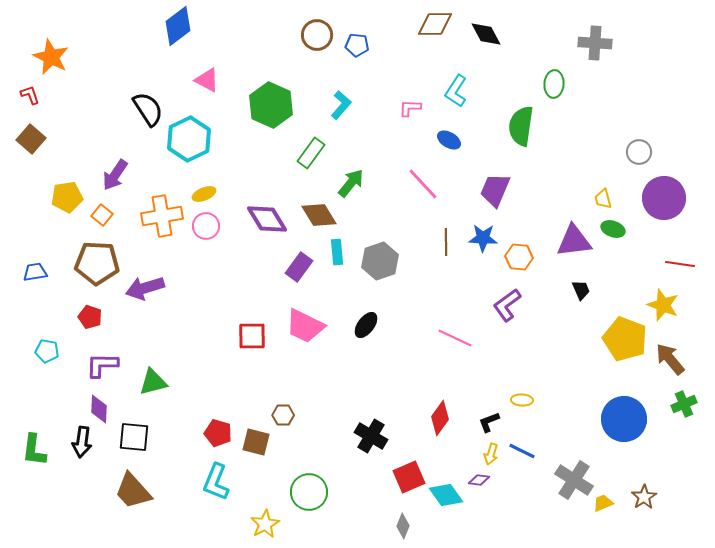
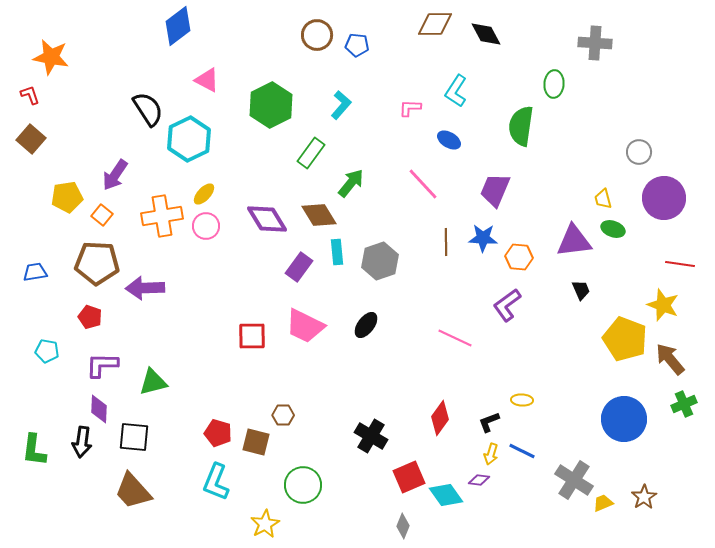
orange star at (51, 57): rotated 15 degrees counterclockwise
green hexagon at (271, 105): rotated 9 degrees clockwise
yellow ellipse at (204, 194): rotated 25 degrees counterclockwise
purple arrow at (145, 288): rotated 15 degrees clockwise
green circle at (309, 492): moved 6 px left, 7 px up
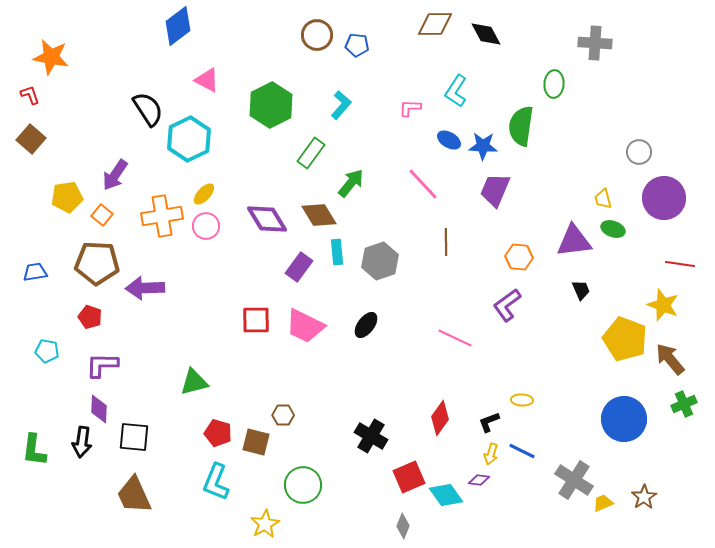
blue star at (483, 238): moved 92 px up
red square at (252, 336): moved 4 px right, 16 px up
green triangle at (153, 382): moved 41 px right
brown trapezoid at (133, 491): moved 1 px right, 4 px down; rotated 18 degrees clockwise
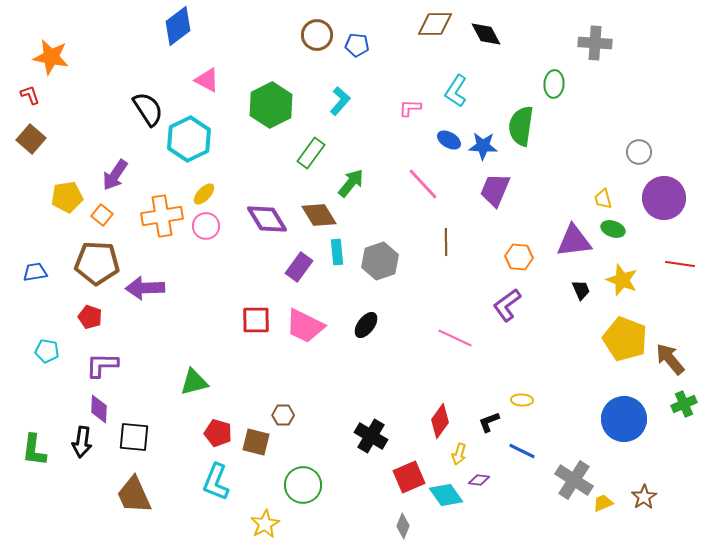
cyan L-shape at (341, 105): moved 1 px left, 4 px up
yellow star at (663, 305): moved 41 px left, 25 px up
red diamond at (440, 418): moved 3 px down
yellow arrow at (491, 454): moved 32 px left
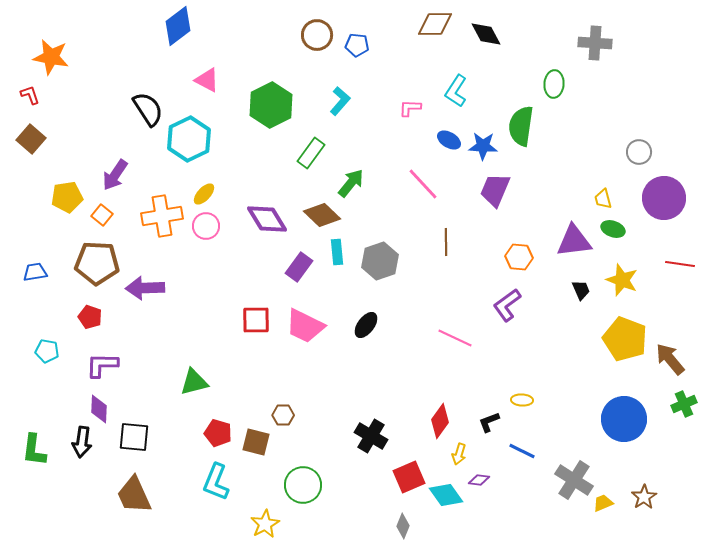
brown diamond at (319, 215): moved 3 px right; rotated 15 degrees counterclockwise
